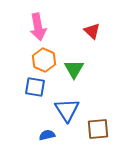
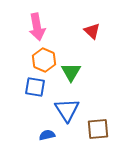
pink arrow: moved 1 px left
green triangle: moved 3 px left, 3 px down
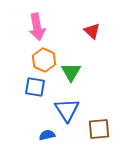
brown square: moved 1 px right
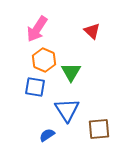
pink arrow: moved 2 px down; rotated 44 degrees clockwise
blue semicircle: rotated 21 degrees counterclockwise
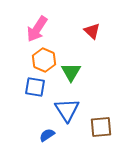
brown square: moved 2 px right, 2 px up
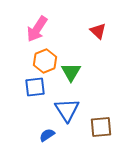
red triangle: moved 6 px right
orange hexagon: moved 1 px right, 1 px down; rotated 15 degrees clockwise
blue square: rotated 15 degrees counterclockwise
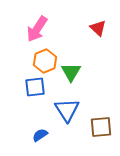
red triangle: moved 3 px up
blue semicircle: moved 7 px left
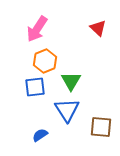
green triangle: moved 9 px down
brown square: rotated 10 degrees clockwise
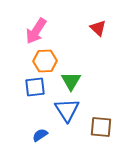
pink arrow: moved 1 px left, 2 px down
orange hexagon: rotated 20 degrees clockwise
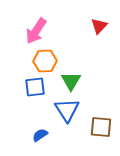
red triangle: moved 1 px right, 2 px up; rotated 30 degrees clockwise
